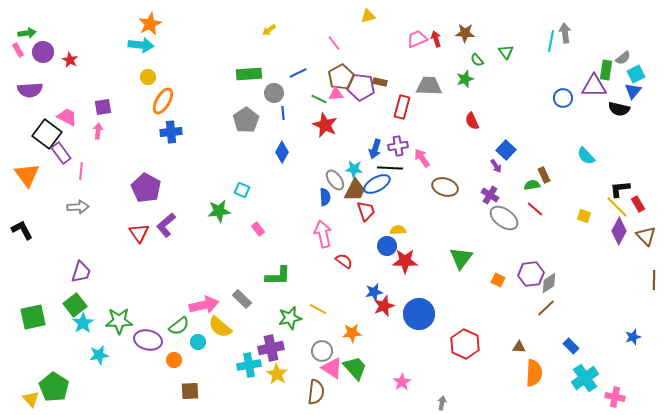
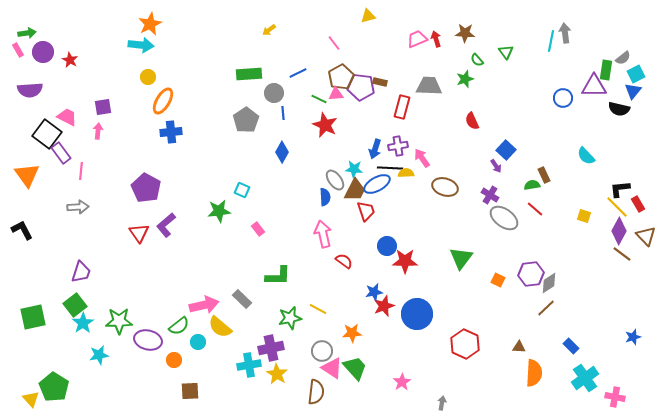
yellow semicircle at (398, 230): moved 8 px right, 57 px up
brown line at (654, 280): moved 32 px left, 26 px up; rotated 54 degrees counterclockwise
blue circle at (419, 314): moved 2 px left
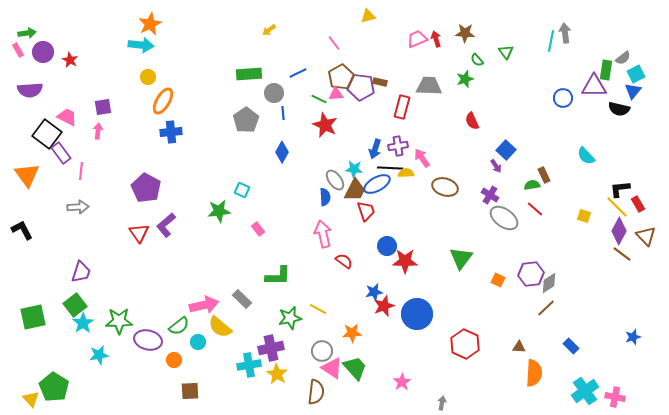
cyan cross at (585, 378): moved 13 px down
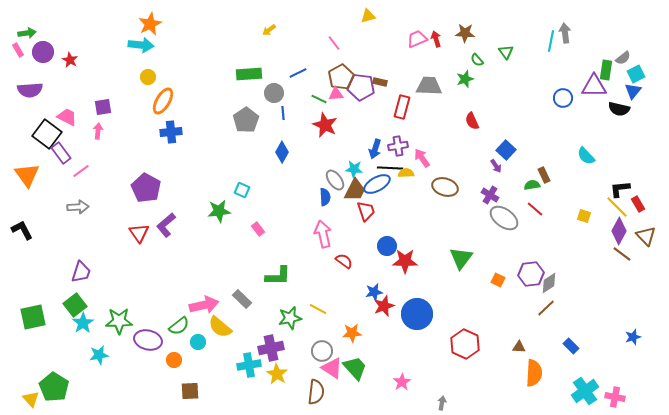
pink line at (81, 171): rotated 48 degrees clockwise
